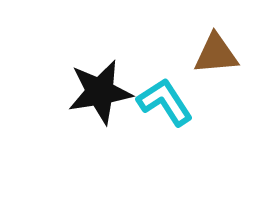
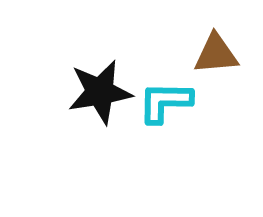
cyan L-shape: rotated 56 degrees counterclockwise
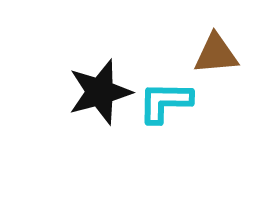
black star: rotated 6 degrees counterclockwise
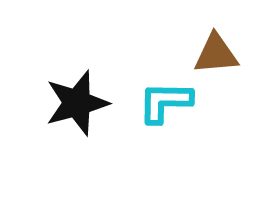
black star: moved 23 px left, 11 px down
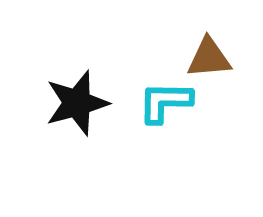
brown triangle: moved 7 px left, 4 px down
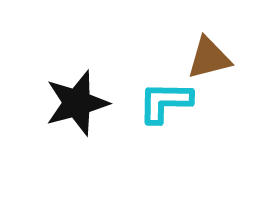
brown triangle: rotated 9 degrees counterclockwise
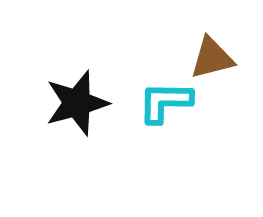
brown triangle: moved 3 px right
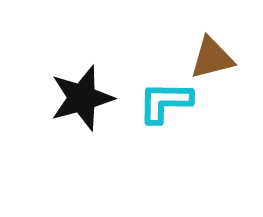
black star: moved 5 px right, 5 px up
